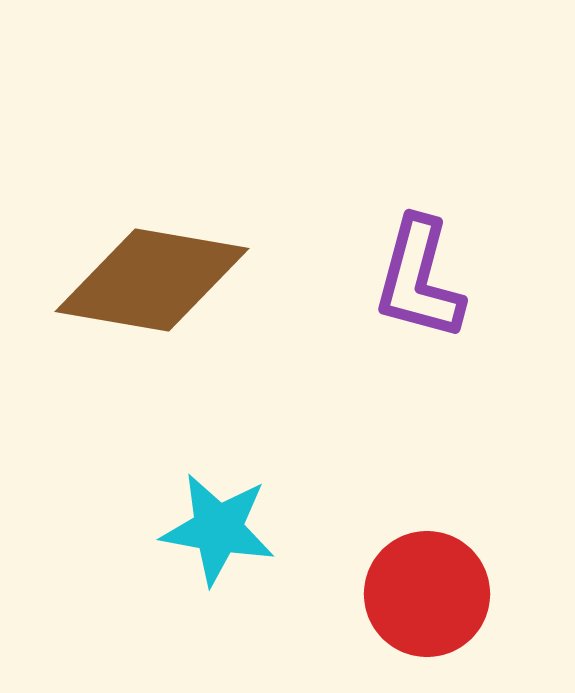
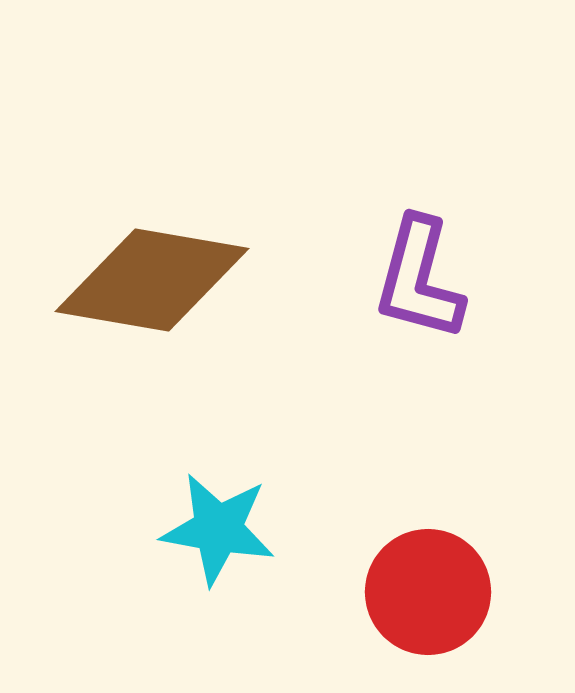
red circle: moved 1 px right, 2 px up
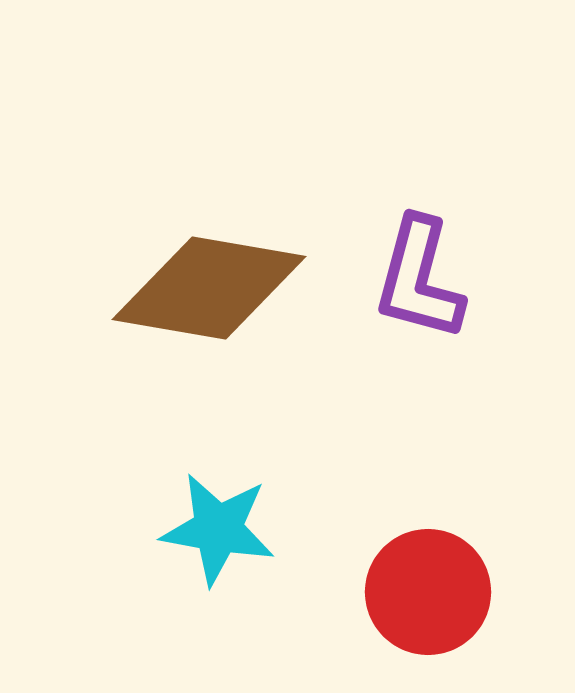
brown diamond: moved 57 px right, 8 px down
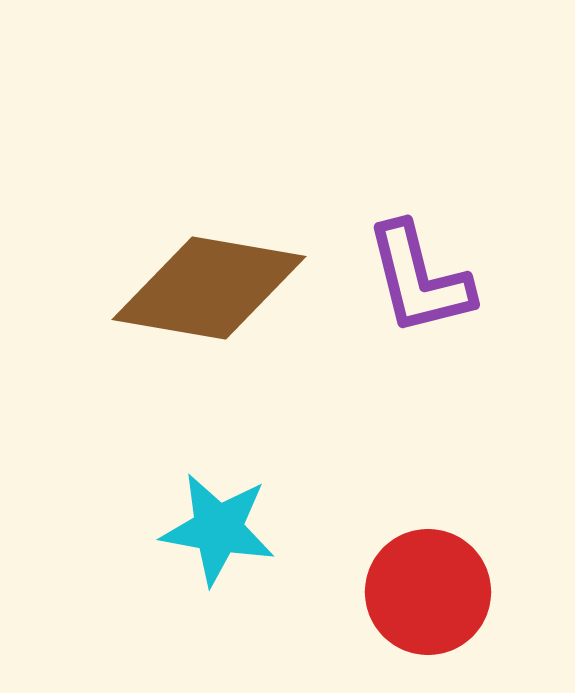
purple L-shape: rotated 29 degrees counterclockwise
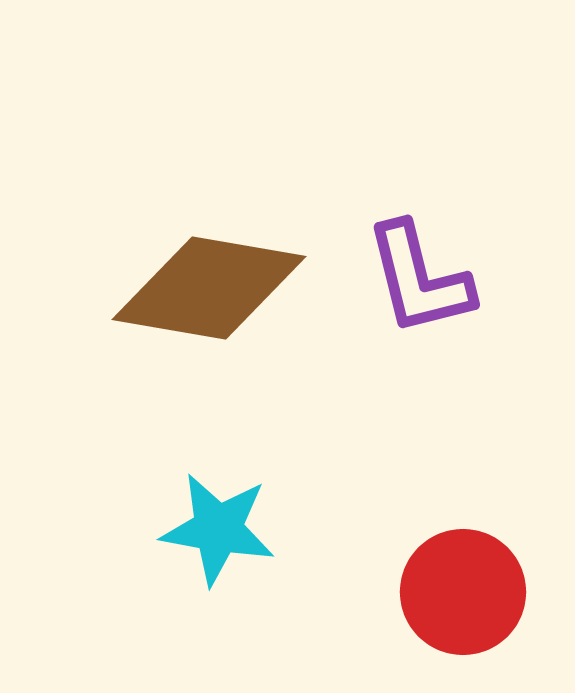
red circle: moved 35 px right
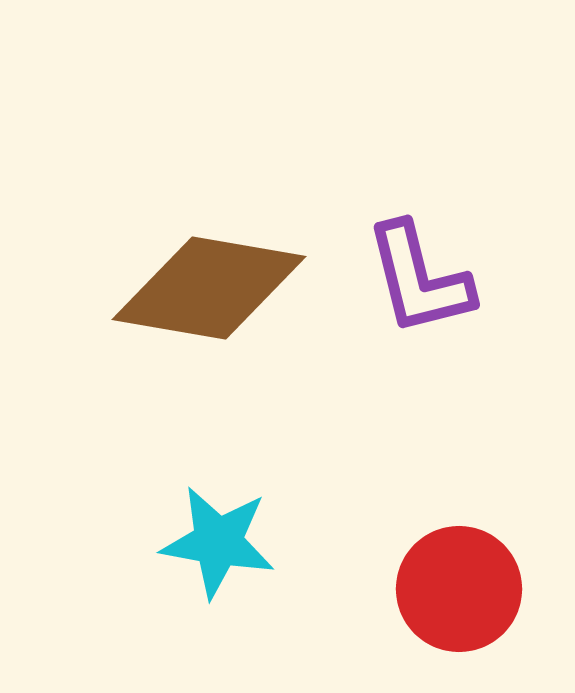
cyan star: moved 13 px down
red circle: moved 4 px left, 3 px up
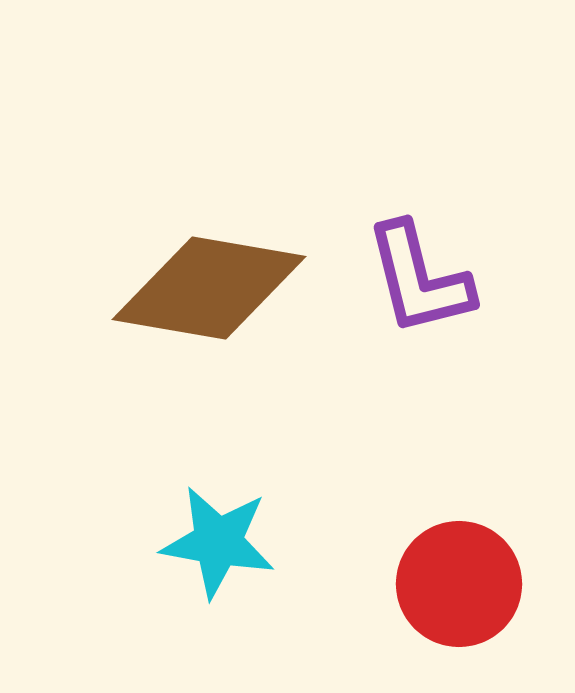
red circle: moved 5 px up
